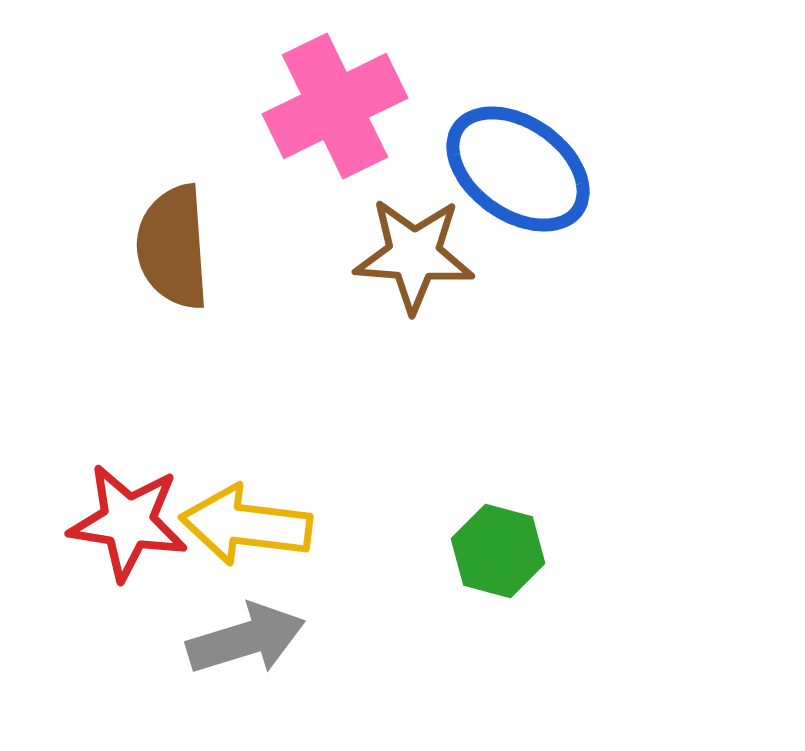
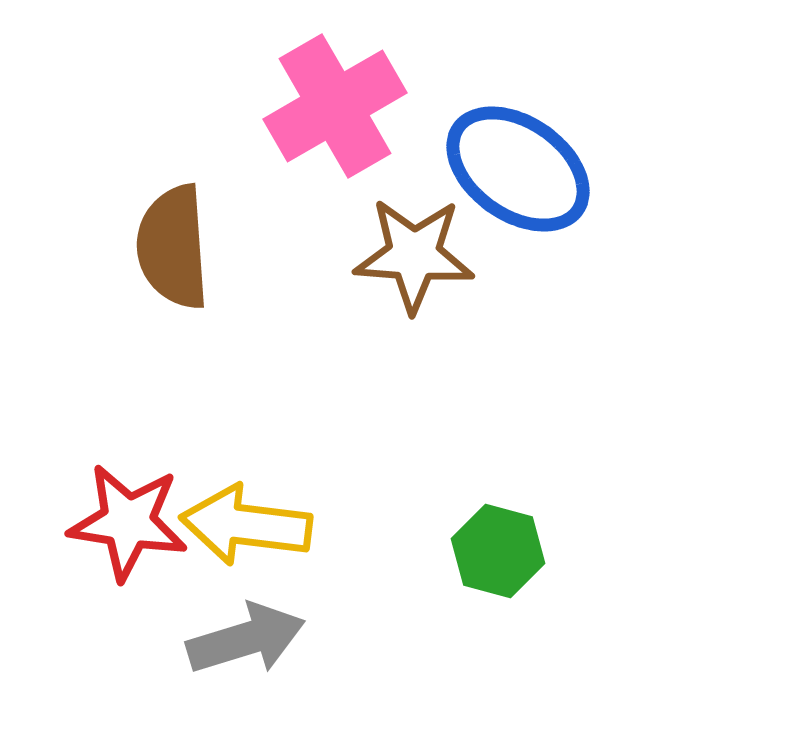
pink cross: rotated 4 degrees counterclockwise
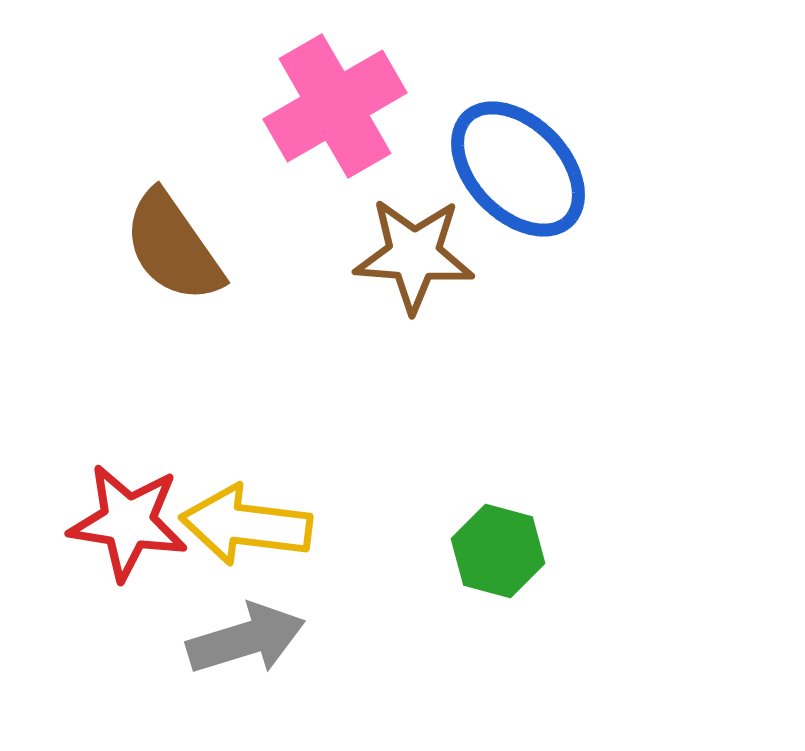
blue ellipse: rotated 11 degrees clockwise
brown semicircle: rotated 31 degrees counterclockwise
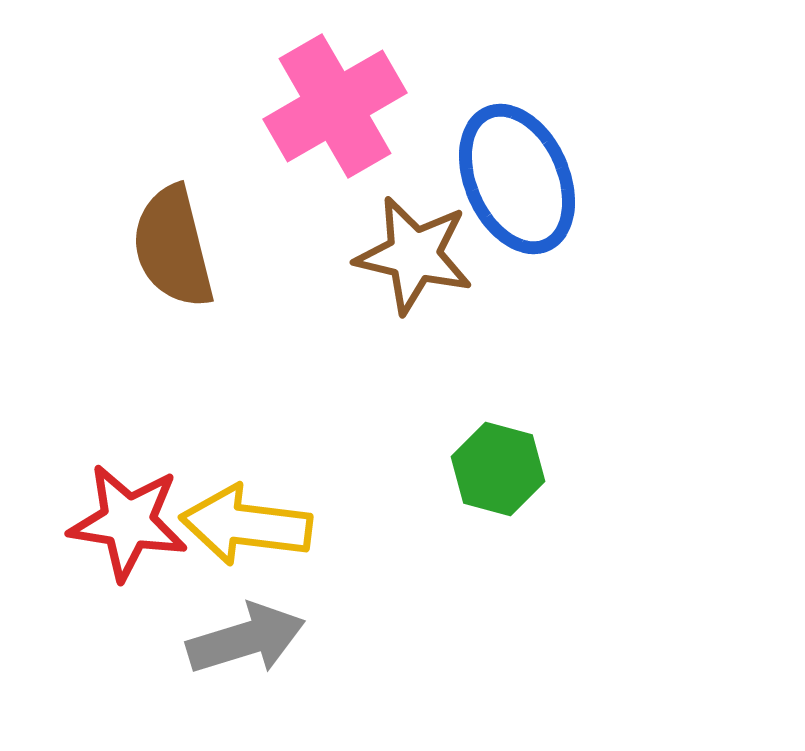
blue ellipse: moved 1 px left, 10 px down; rotated 20 degrees clockwise
brown semicircle: rotated 21 degrees clockwise
brown star: rotated 9 degrees clockwise
green hexagon: moved 82 px up
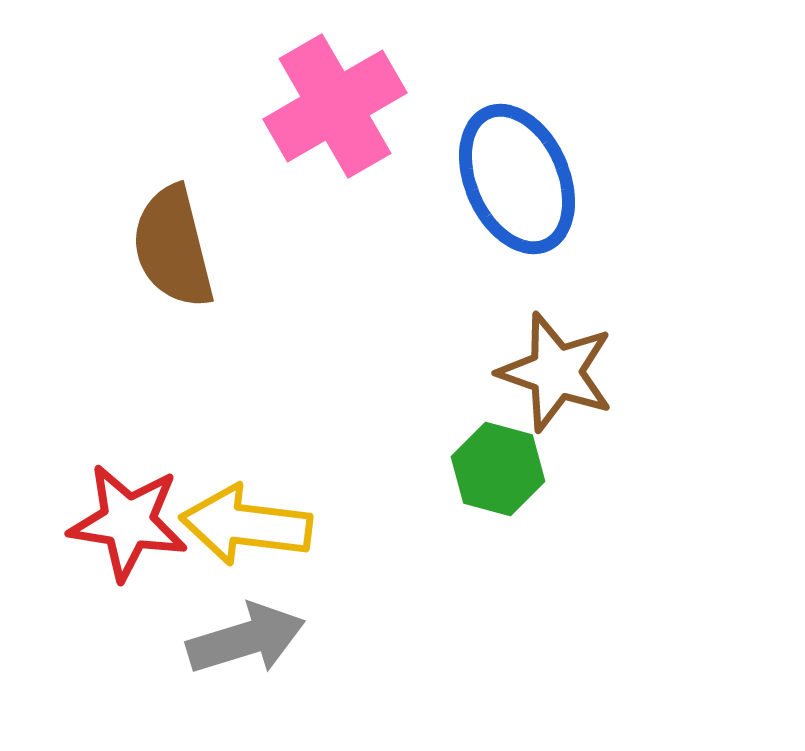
brown star: moved 142 px right, 117 px down; rotated 6 degrees clockwise
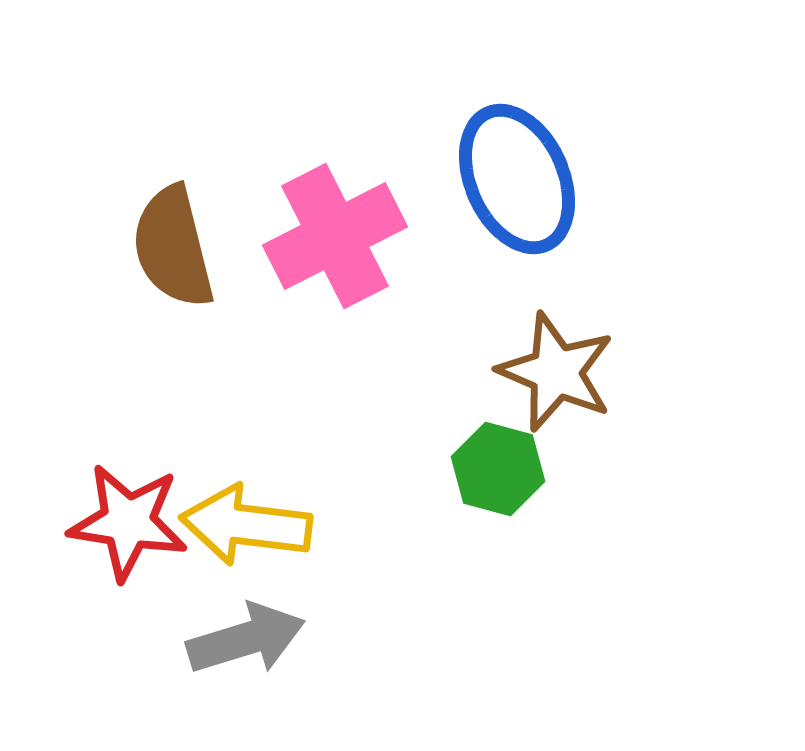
pink cross: moved 130 px down; rotated 3 degrees clockwise
brown star: rotated 4 degrees clockwise
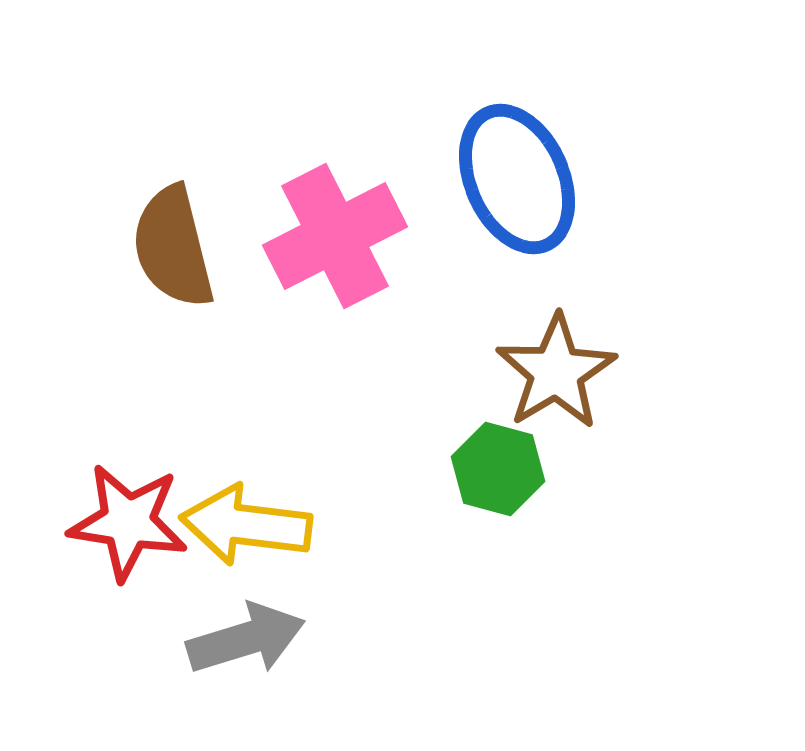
brown star: rotated 18 degrees clockwise
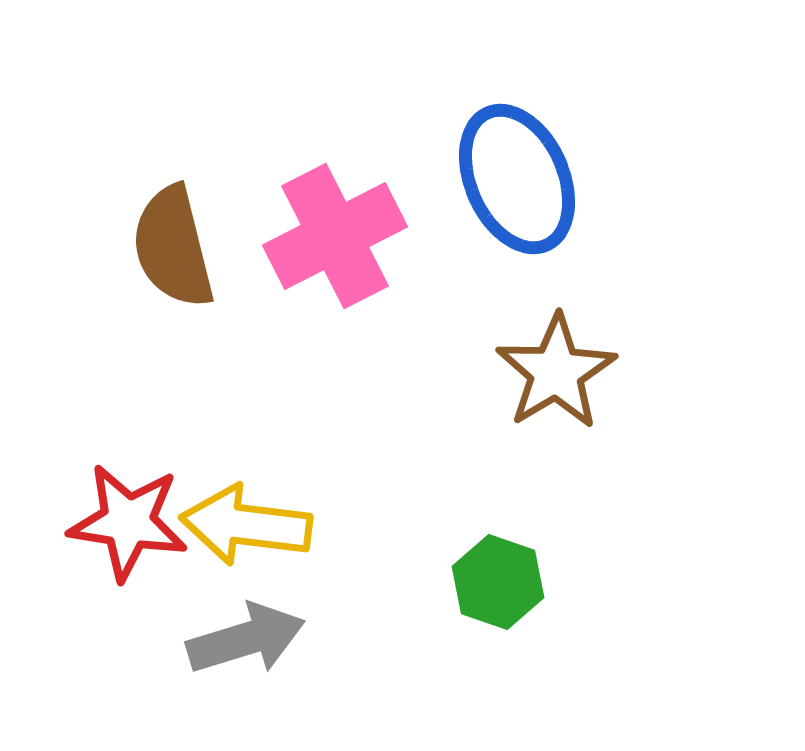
green hexagon: moved 113 px down; rotated 4 degrees clockwise
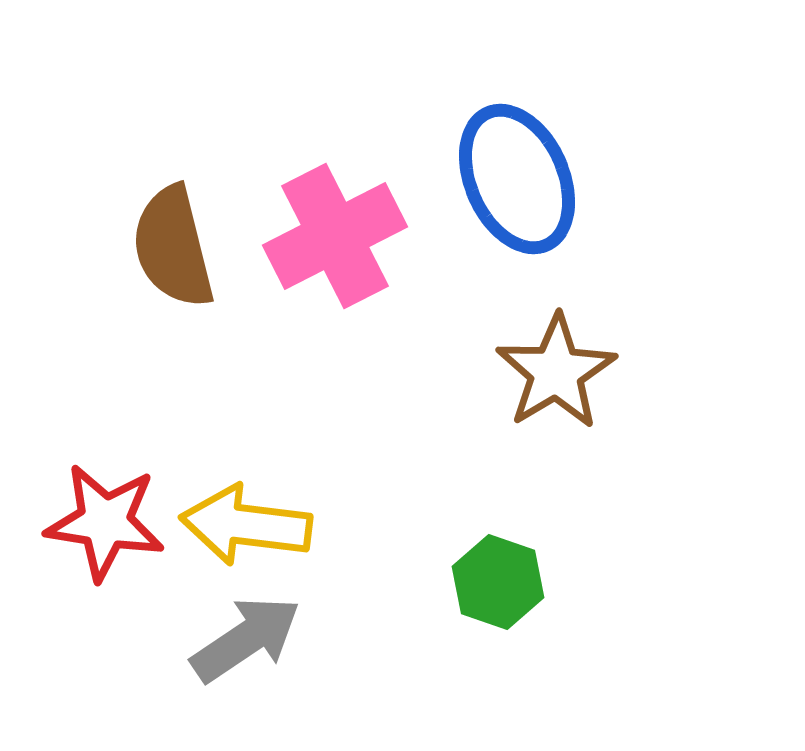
red star: moved 23 px left
gray arrow: rotated 17 degrees counterclockwise
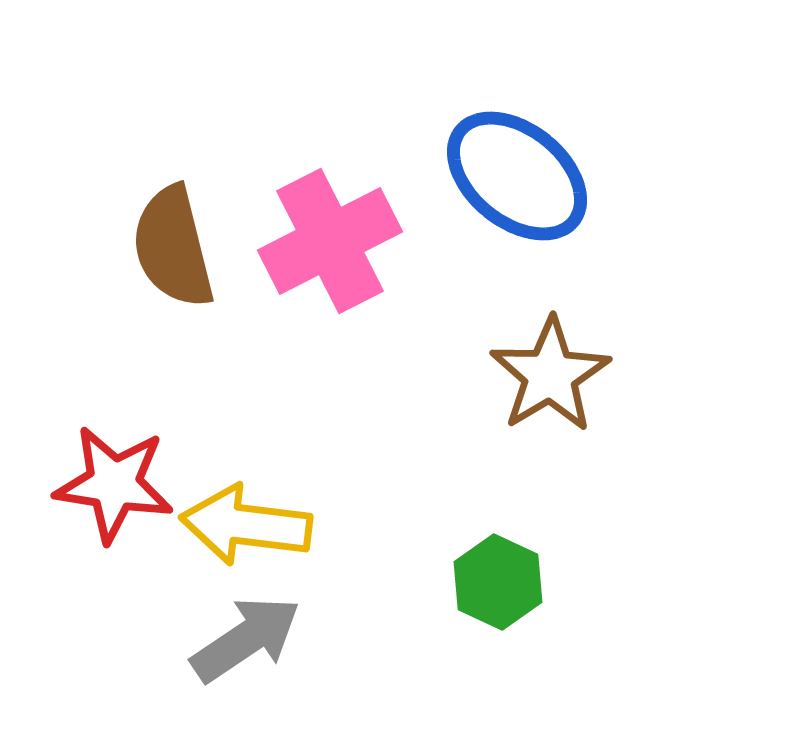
blue ellipse: moved 3 px up; rotated 27 degrees counterclockwise
pink cross: moved 5 px left, 5 px down
brown star: moved 6 px left, 3 px down
red star: moved 9 px right, 38 px up
green hexagon: rotated 6 degrees clockwise
